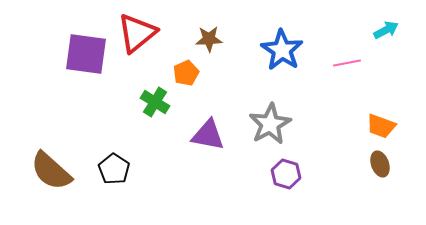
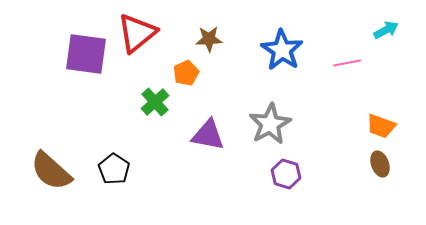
green cross: rotated 16 degrees clockwise
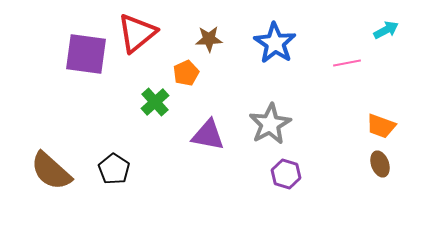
blue star: moved 7 px left, 7 px up
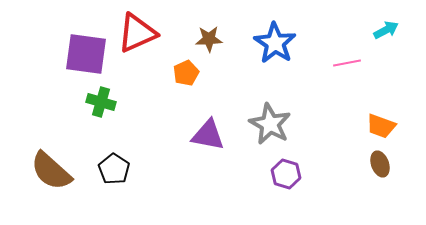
red triangle: rotated 15 degrees clockwise
green cross: moved 54 px left; rotated 32 degrees counterclockwise
gray star: rotated 15 degrees counterclockwise
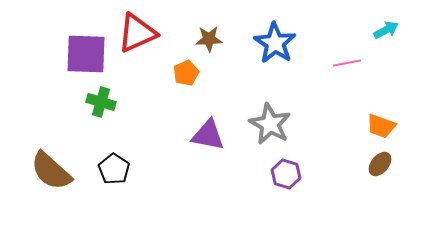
purple square: rotated 6 degrees counterclockwise
brown ellipse: rotated 60 degrees clockwise
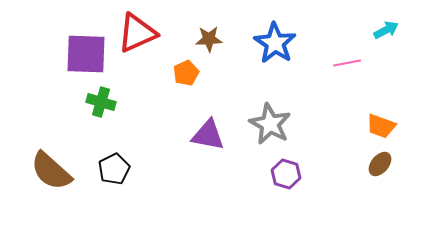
black pentagon: rotated 12 degrees clockwise
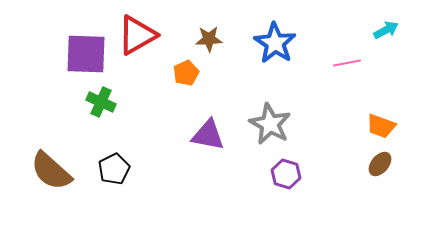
red triangle: moved 2 px down; rotated 6 degrees counterclockwise
green cross: rotated 8 degrees clockwise
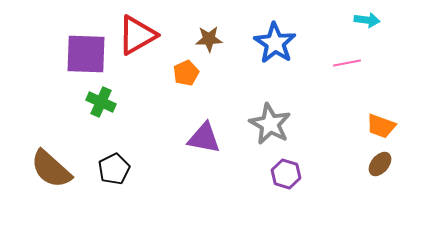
cyan arrow: moved 19 px left, 10 px up; rotated 35 degrees clockwise
purple triangle: moved 4 px left, 3 px down
brown semicircle: moved 2 px up
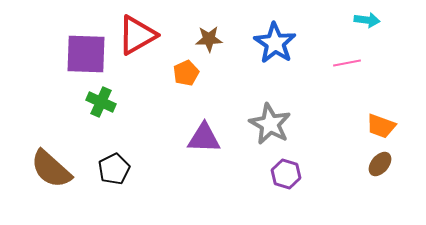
purple triangle: rotated 9 degrees counterclockwise
